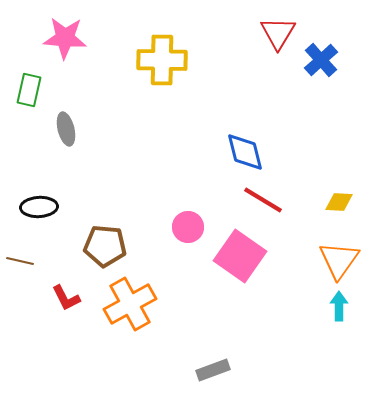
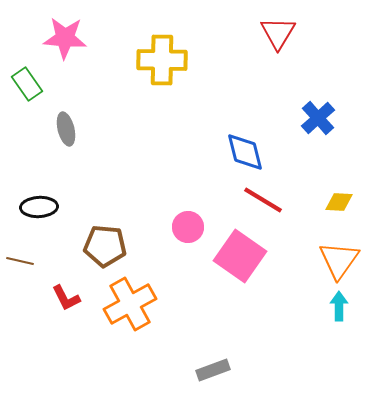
blue cross: moved 3 px left, 58 px down
green rectangle: moved 2 px left, 6 px up; rotated 48 degrees counterclockwise
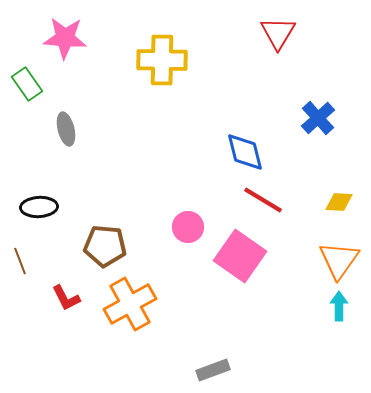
brown line: rotated 56 degrees clockwise
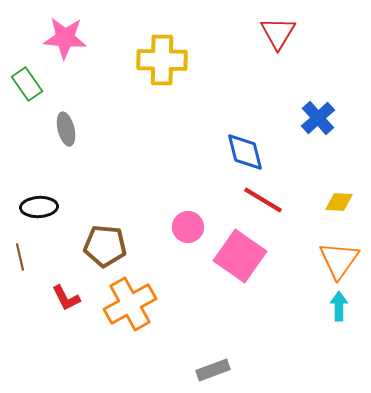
brown line: moved 4 px up; rotated 8 degrees clockwise
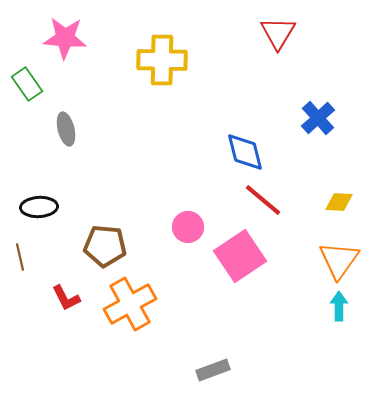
red line: rotated 9 degrees clockwise
pink square: rotated 21 degrees clockwise
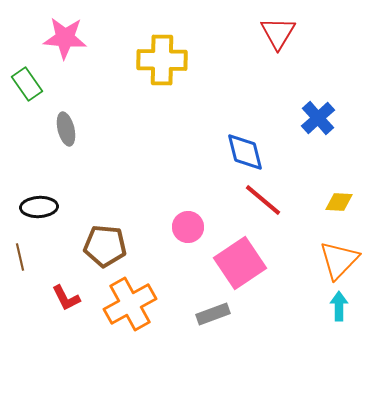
pink square: moved 7 px down
orange triangle: rotated 9 degrees clockwise
gray rectangle: moved 56 px up
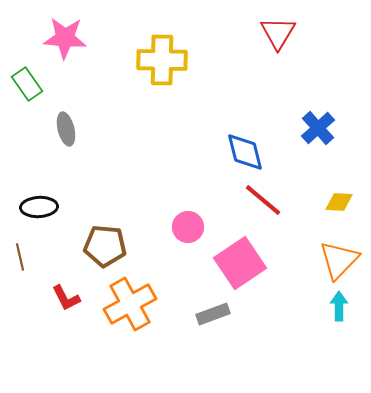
blue cross: moved 10 px down
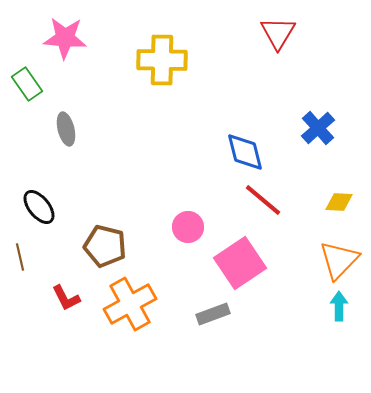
black ellipse: rotated 54 degrees clockwise
brown pentagon: rotated 9 degrees clockwise
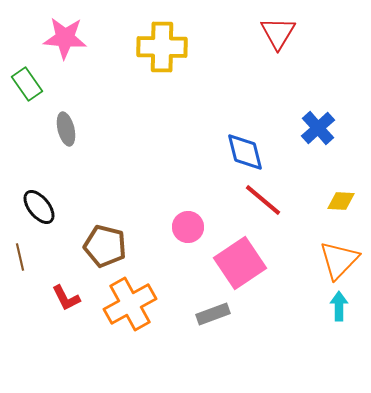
yellow cross: moved 13 px up
yellow diamond: moved 2 px right, 1 px up
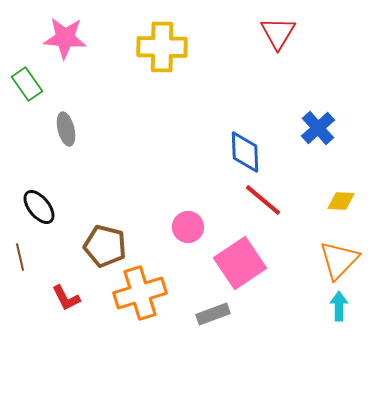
blue diamond: rotated 12 degrees clockwise
orange cross: moved 10 px right, 11 px up; rotated 12 degrees clockwise
